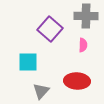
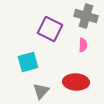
gray cross: rotated 15 degrees clockwise
purple square: rotated 15 degrees counterclockwise
cyan square: rotated 15 degrees counterclockwise
red ellipse: moved 1 px left, 1 px down
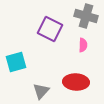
cyan square: moved 12 px left
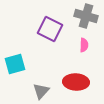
pink semicircle: moved 1 px right
cyan square: moved 1 px left, 2 px down
